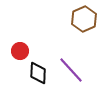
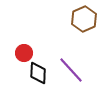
red circle: moved 4 px right, 2 px down
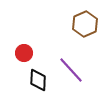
brown hexagon: moved 1 px right, 5 px down
black diamond: moved 7 px down
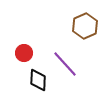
brown hexagon: moved 2 px down
purple line: moved 6 px left, 6 px up
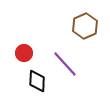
black diamond: moved 1 px left, 1 px down
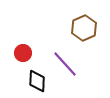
brown hexagon: moved 1 px left, 2 px down
red circle: moved 1 px left
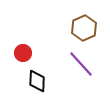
purple line: moved 16 px right
